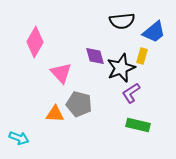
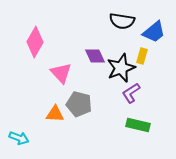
black semicircle: rotated 15 degrees clockwise
purple diamond: rotated 10 degrees counterclockwise
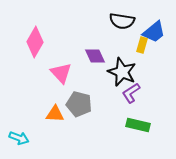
yellow rectangle: moved 11 px up
black star: moved 1 px right, 4 px down; rotated 28 degrees counterclockwise
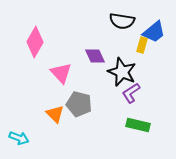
orange triangle: rotated 42 degrees clockwise
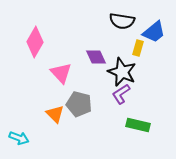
yellow rectangle: moved 4 px left, 3 px down
purple diamond: moved 1 px right, 1 px down
purple L-shape: moved 10 px left, 1 px down
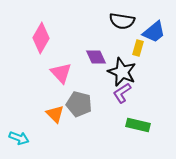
pink diamond: moved 6 px right, 4 px up
purple L-shape: moved 1 px right, 1 px up
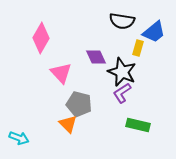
orange triangle: moved 13 px right, 10 px down
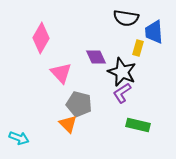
black semicircle: moved 4 px right, 3 px up
blue trapezoid: rotated 125 degrees clockwise
